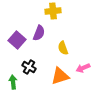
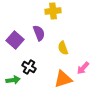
purple semicircle: rotated 42 degrees counterclockwise
purple square: moved 2 px left
pink arrow: rotated 24 degrees counterclockwise
orange triangle: moved 3 px right, 3 px down
green arrow: moved 2 px up; rotated 88 degrees clockwise
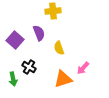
yellow semicircle: moved 4 px left
green arrow: moved 1 px up; rotated 88 degrees clockwise
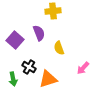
orange triangle: moved 15 px left
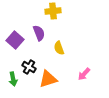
pink arrow: moved 1 px right, 6 px down
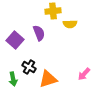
yellow semicircle: moved 11 px right, 24 px up; rotated 72 degrees counterclockwise
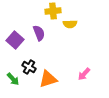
green arrow: rotated 32 degrees counterclockwise
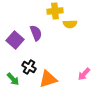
yellow cross: moved 2 px right
purple semicircle: moved 3 px left
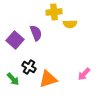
yellow cross: moved 1 px left, 1 px down
